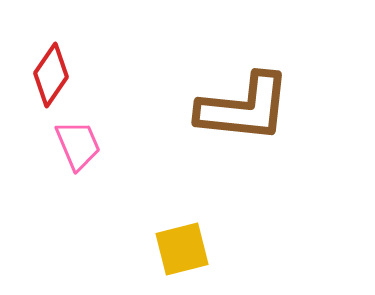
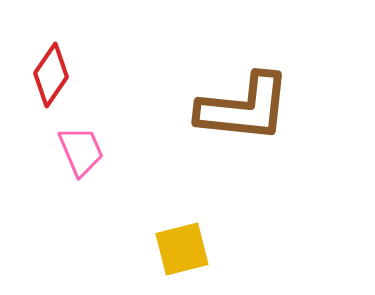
pink trapezoid: moved 3 px right, 6 px down
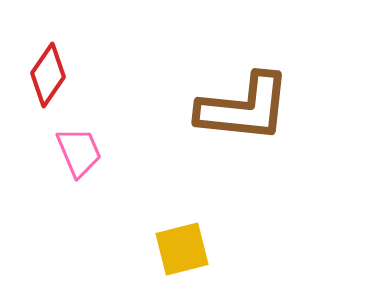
red diamond: moved 3 px left
pink trapezoid: moved 2 px left, 1 px down
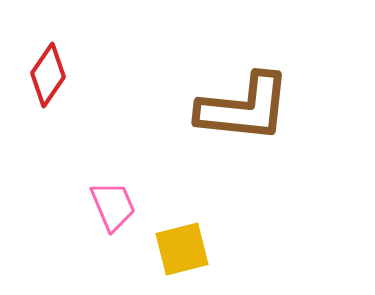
pink trapezoid: moved 34 px right, 54 px down
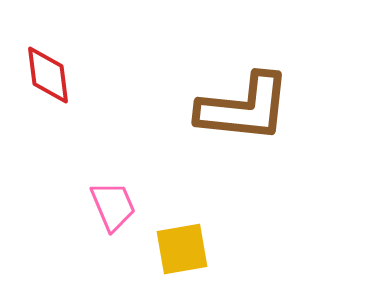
red diamond: rotated 42 degrees counterclockwise
yellow square: rotated 4 degrees clockwise
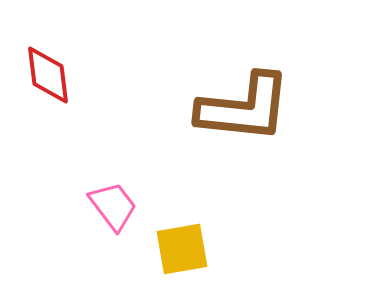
pink trapezoid: rotated 14 degrees counterclockwise
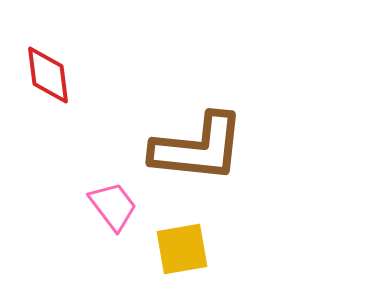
brown L-shape: moved 46 px left, 40 px down
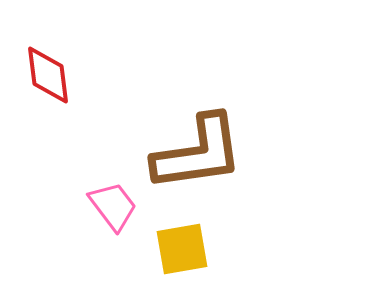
brown L-shape: moved 5 px down; rotated 14 degrees counterclockwise
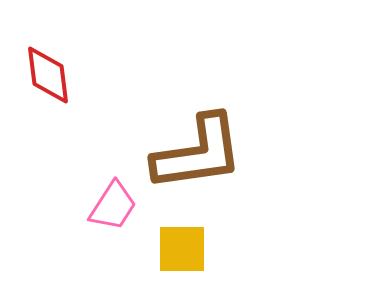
pink trapezoid: rotated 70 degrees clockwise
yellow square: rotated 10 degrees clockwise
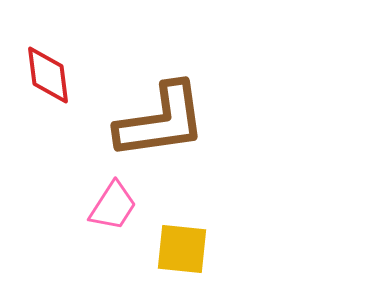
brown L-shape: moved 37 px left, 32 px up
yellow square: rotated 6 degrees clockwise
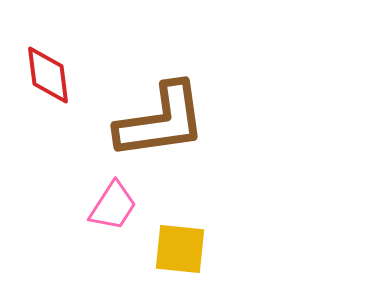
yellow square: moved 2 px left
